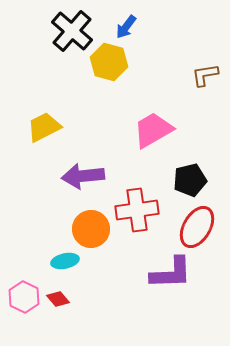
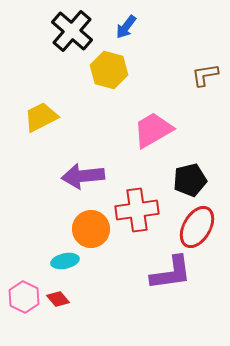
yellow hexagon: moved 8 px down
yellow trapezoid: moved 3 px left, 10 px up
purple L-shape: rotated 6 degrees counterclockwise
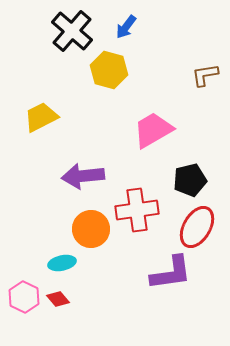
cyan ellipse: moved 3 px left, 2 px down
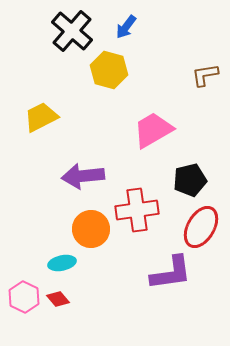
red ellipse: moved 4 px right
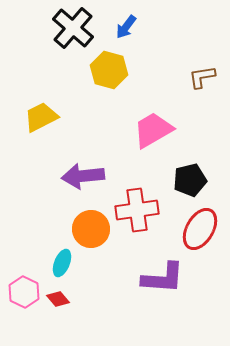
black cross: moved 1 px right, 3 px up
brown L-shape: moved 3 px left, 2 px down
red ellipse: moved 1 px left, 2 px down
cyan ellipse: rotated 56 degrees counterclockwise
purple L-shape: moved 8 px left, 5 px down; rotated 12 degrees clockwise
pink hexagon: moved 5 px up
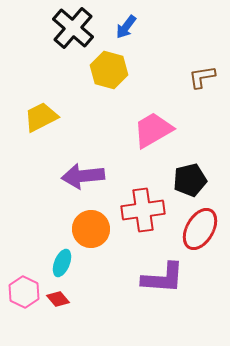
red cross: moved 6 px right
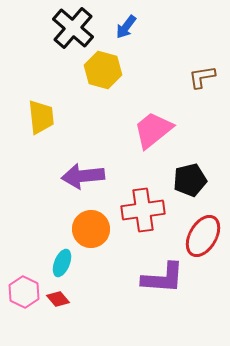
yellow hexagon: moved 6 px left
yellow trapezoid: rotated 111 degrees clockwise
pink trapezoid: rotated 9 degrees counterclockwise
red ellipse: moved 3 px right, 7 px down
